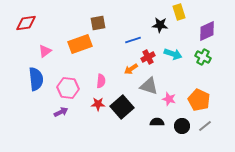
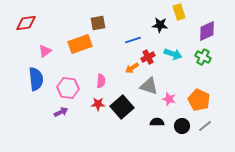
orange arrow: moved 1 px right, 1 px up
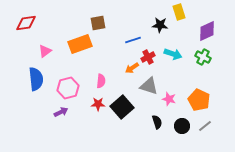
pink hexagon: rotated 20 degrees counterclockwise
black semicircle: rotated 72 degrees clockwise
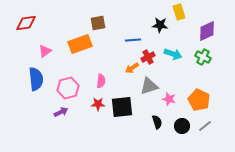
blue line: rotated 14 degrees clockwise
gray triangle: rotated 36 degrees counterclockwise
black square: rotated 35 degrees clockwise
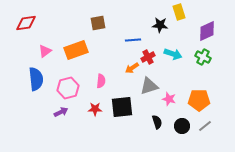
orange rectangle: moved 4 px left, 6 px down
orange pentagon: rotated 25 degrees counterclockwise
red star: moved 3 px left, 5 px down
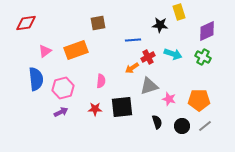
pink hexagon: moved 5 px left
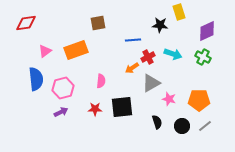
gray triangle: moved 2 px right, 3 px up; rotated 12 degrees counterclockwise
